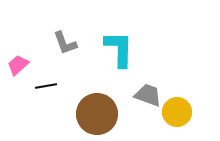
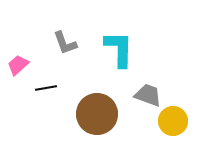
black line: moved 2 px down
yellow circle: moved 4 px left, 9 px down
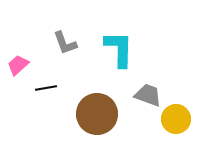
yellow circle: moved 3 px right, 2 px up
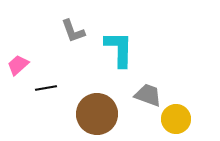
gray L-shape: moved 8 px right, 12 px up
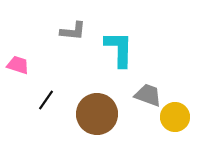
gray L-shape: rotated 64 degrees counterclockwise
pink trapezoid: rotated 60 degrees clockwise
black line: moved 12 px down; rotated 45 degrees counterclockwise
yellow circle: moved 1 px left, 2 px up
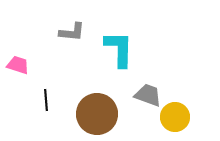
gray L-shape: moved 1 px left, 1 px down
black line: rotated 40 degrees counterclockwise
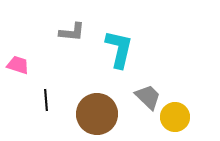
cyan L-shape: rotated 12 degrees clockwise
gray trapezoid: moved 2 px down; rotated 24 degrees clockwise
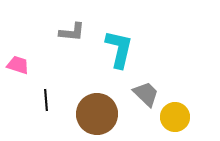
gray trapezoid: moved 2 px left, 3 px up
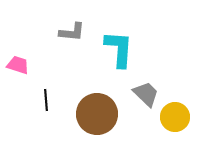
cyan L-shape: rotated 9 degrees counterclockwise
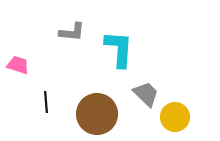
black line: moved 2 px down
